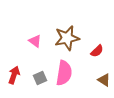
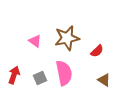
pink semicircle: rotated 20 degrees counterclockwise
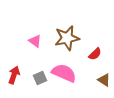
red semicircle: moved 2 px left, 3 px down
pink semicircle: rotated 55 degrees counterclockwise
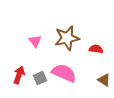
pink triangle: rotated 16 degrees clockwise
red semicircle: moved 1 px right, 5 px up; rotated 128 degrees counterclockwise
red arrow: moved 5 px right
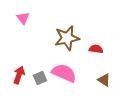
pink triangle: moved 12 px left, 23 px up
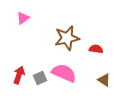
pink triangle: rotated 32 degrees clockwise
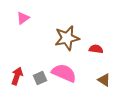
red arrow: moved 2 px left, 1 px down
